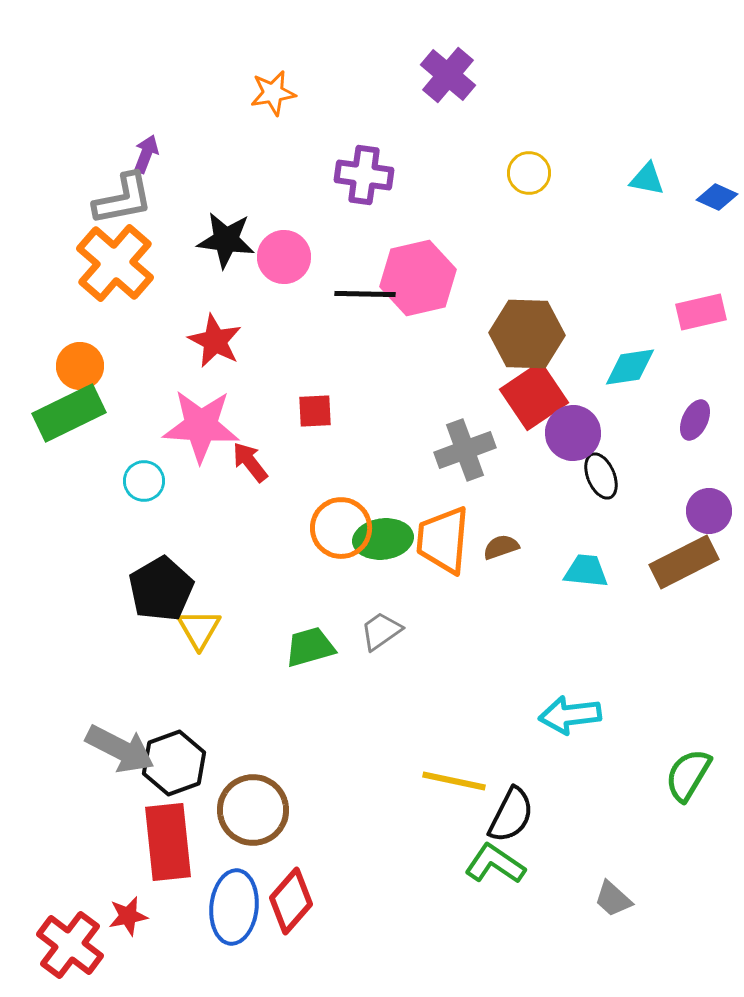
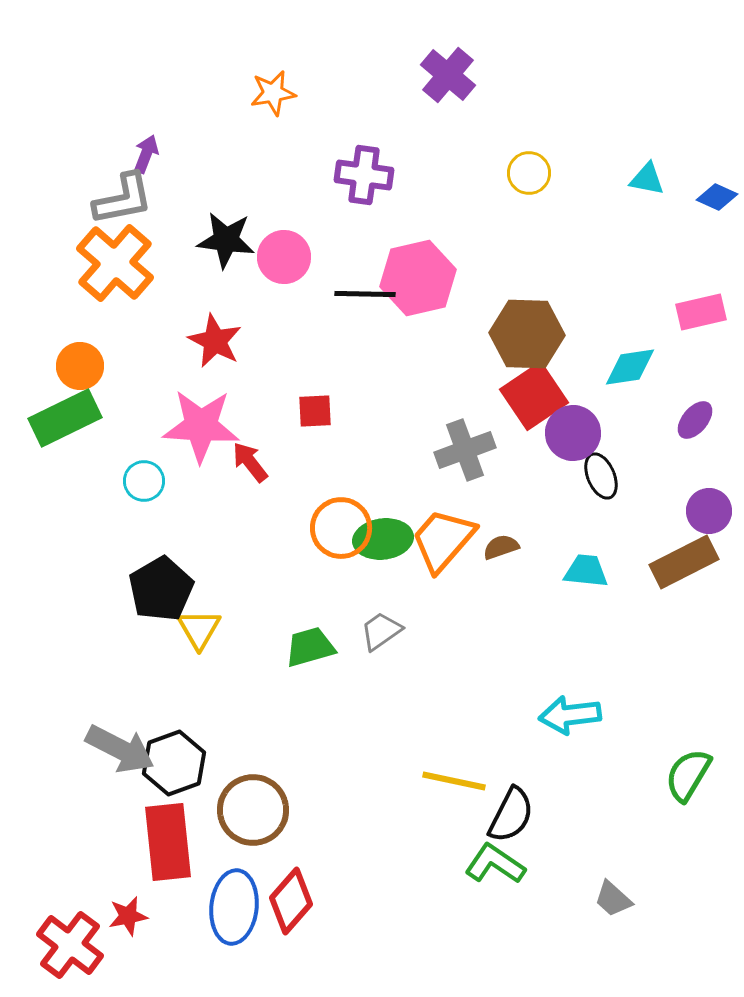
green rectangle at (69, 413): moved 4 px left, 5 px down
purple ellipse at (695, 420): rotated 15 degrees clockwise
orange trapezoid at (443, 540): rotated 36 degrees clockwise
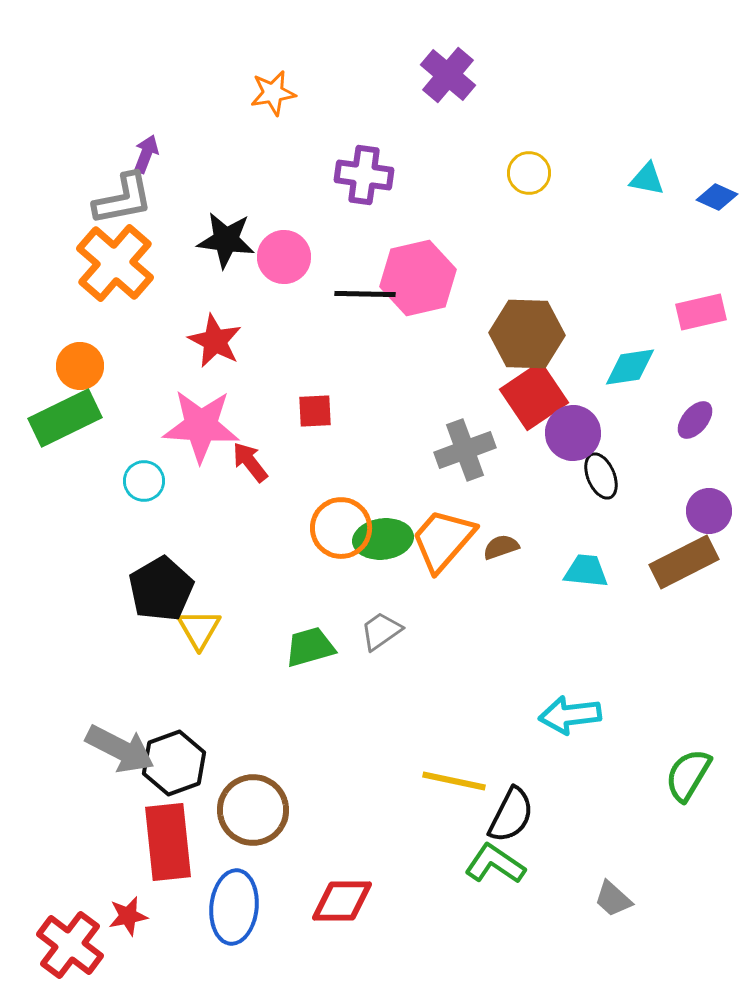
red diamond at (291, 901): moved 51 px right; rotated 48 degrees clockwise
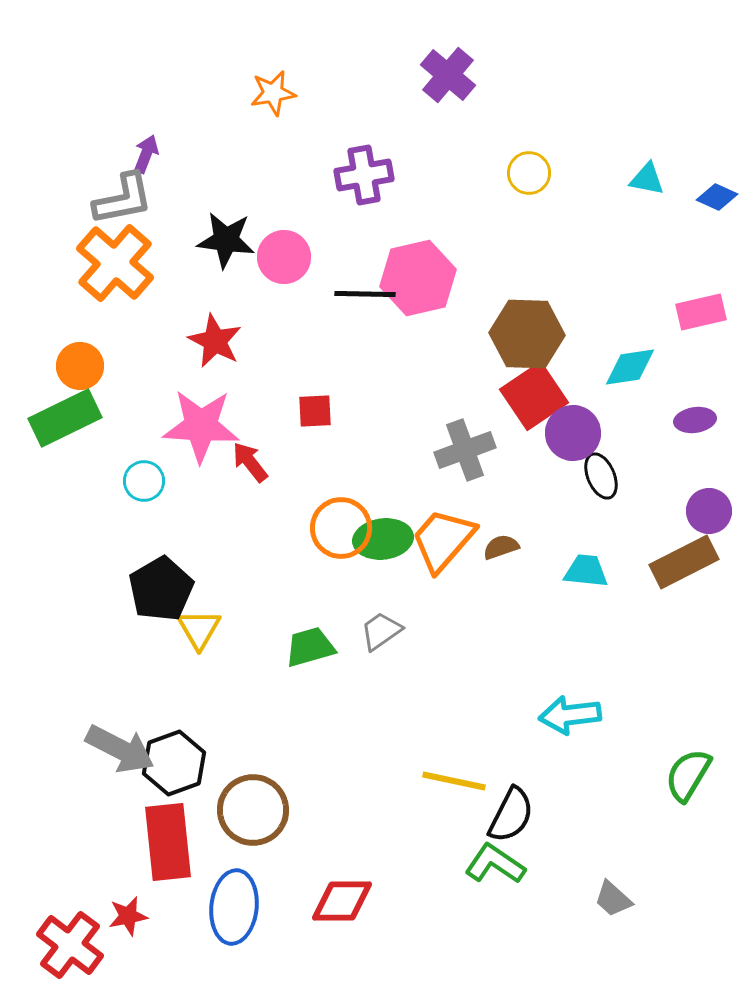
purple cross at (364, 175): rotated 18 degrees counterclockwise
purple ellipse at (695, 420): rotated 42 degrees clockwise
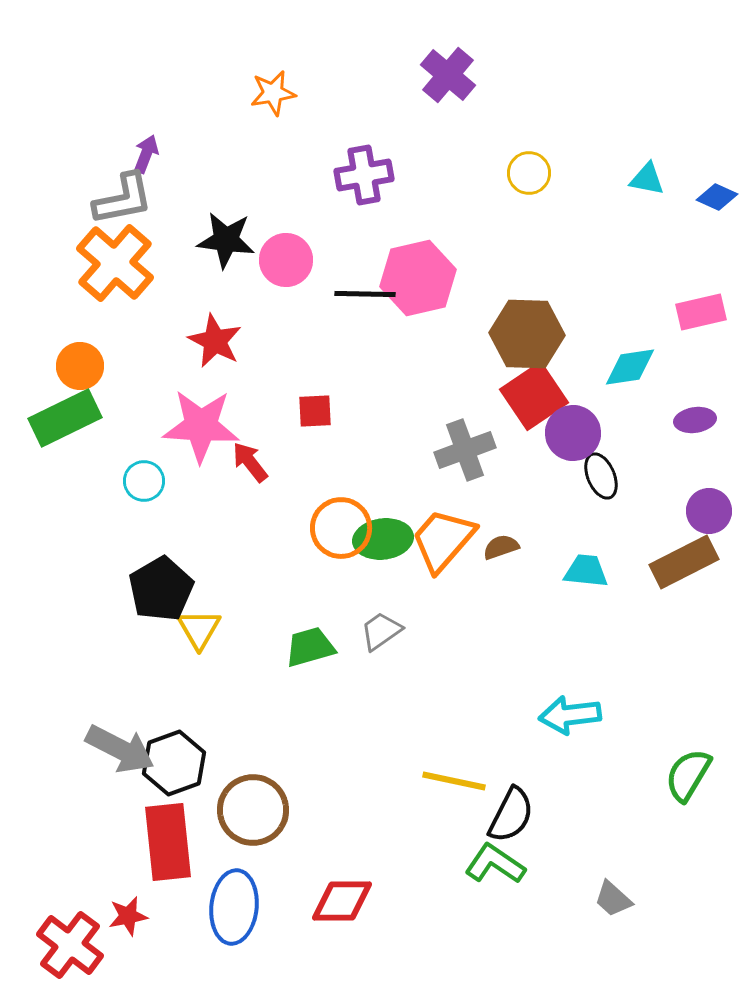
pink circle at (284, 257): moved 2 px right, 3 px down
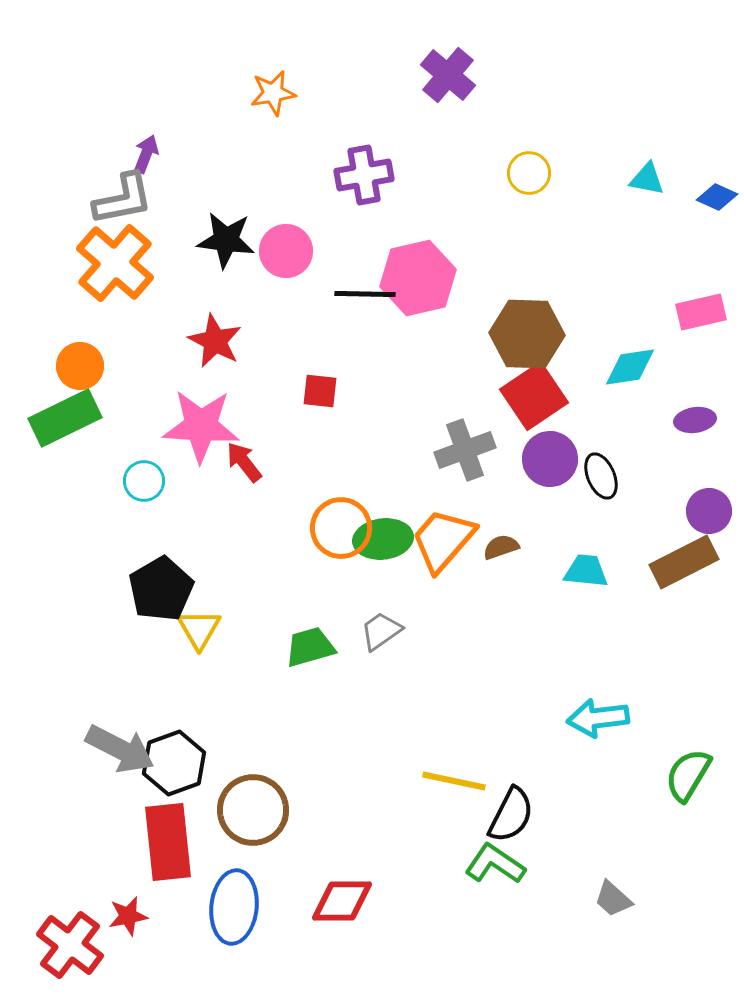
pink circle at (286, 260): moved 9 px up
red square at (315, 411): moved 5 px right, 20 px up; rotated 9 degrees clockwise
purple circle at (573, 433): moved 23 px left, 26 px down
red arrow at (250, 462): moved 6 px left
cyan arrow at (570, 715): moved 28 px right, 3 px down
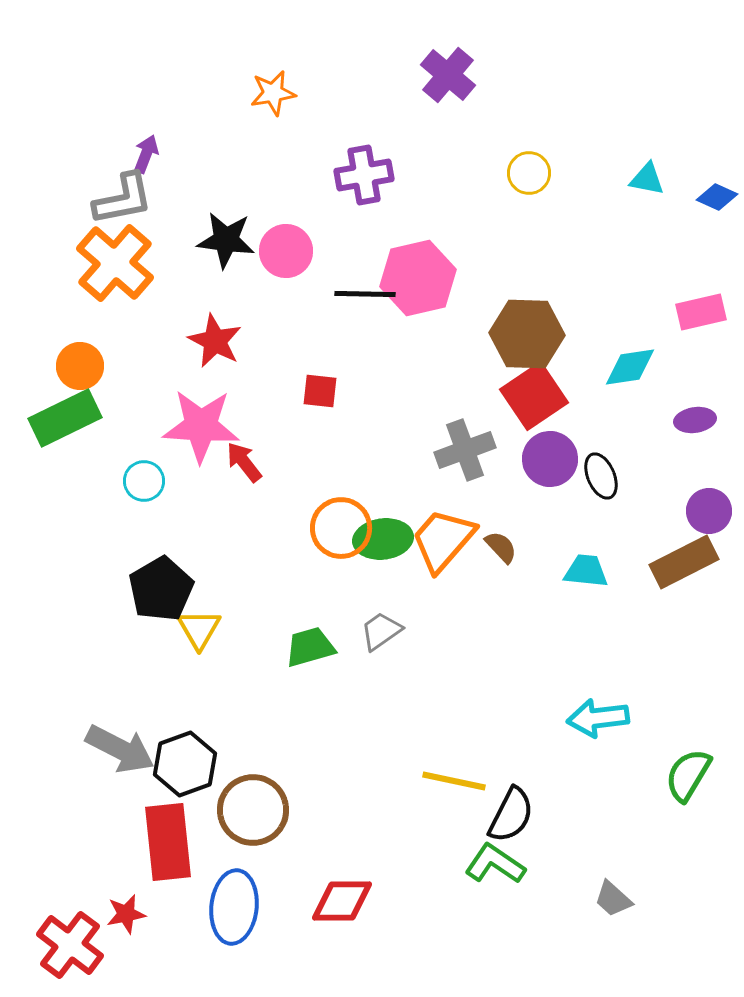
brown semicircle at (501, 547): rotated 66 degrees clockwise
black hexagon at (174, 763): moved 11 px right, 1 px down
red star at (128, 916): moved 2 px left, 2 px up
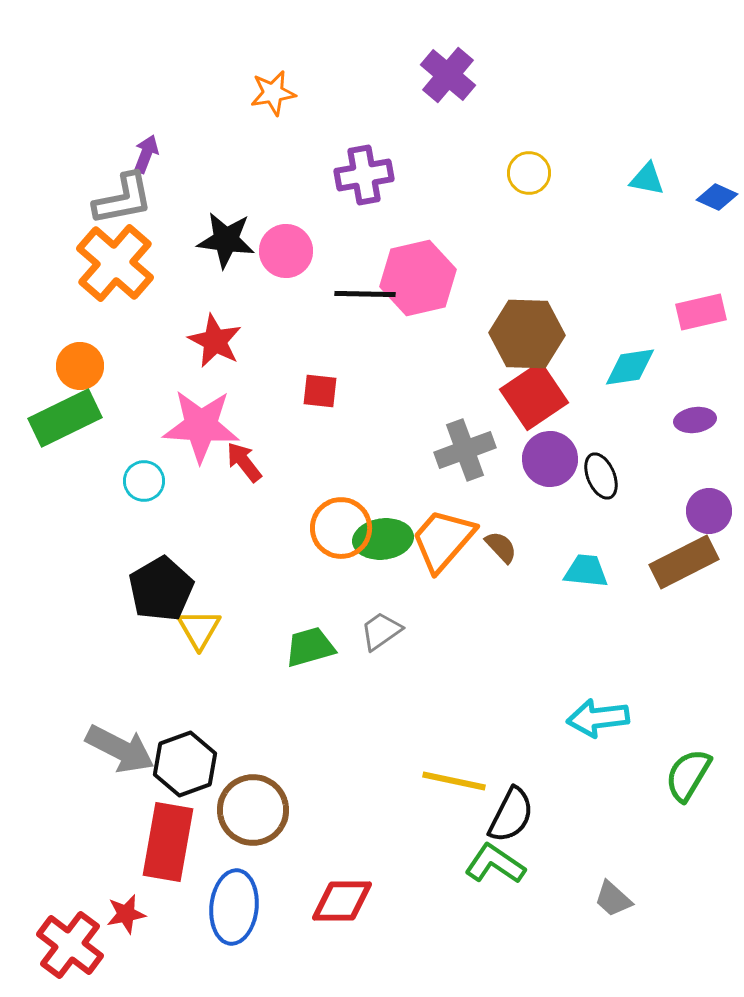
red rectangle at (168, 842): rotated 16 degrees clockwise
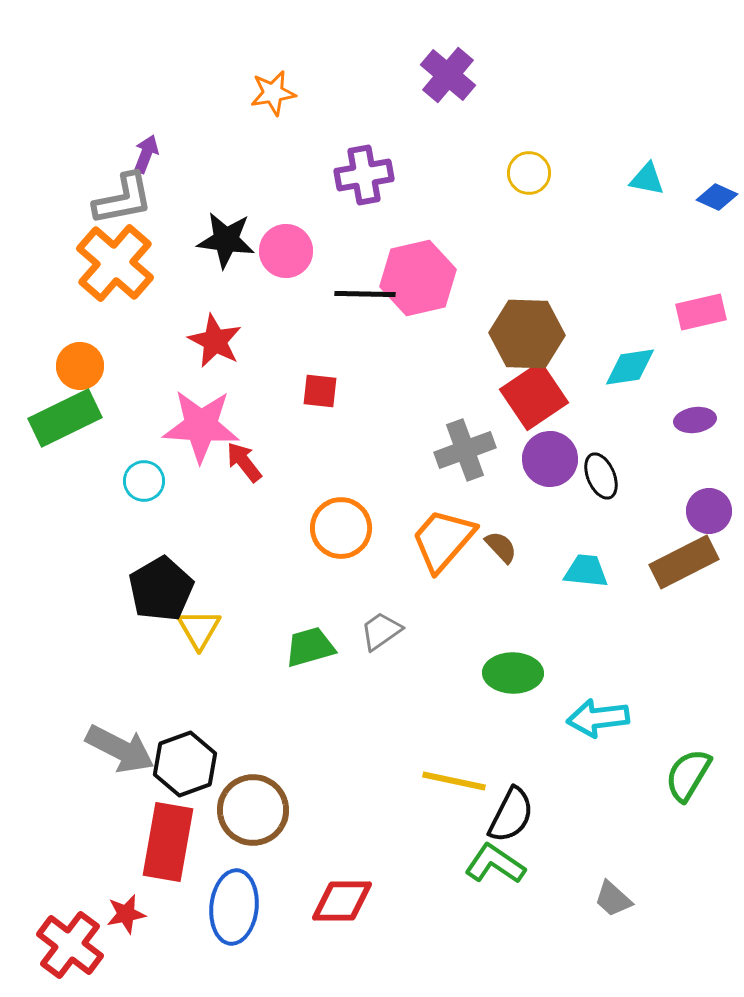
green ellipse at (383, 539): moved 130 px right, 134 px down; rotated 8 degrees clockwise
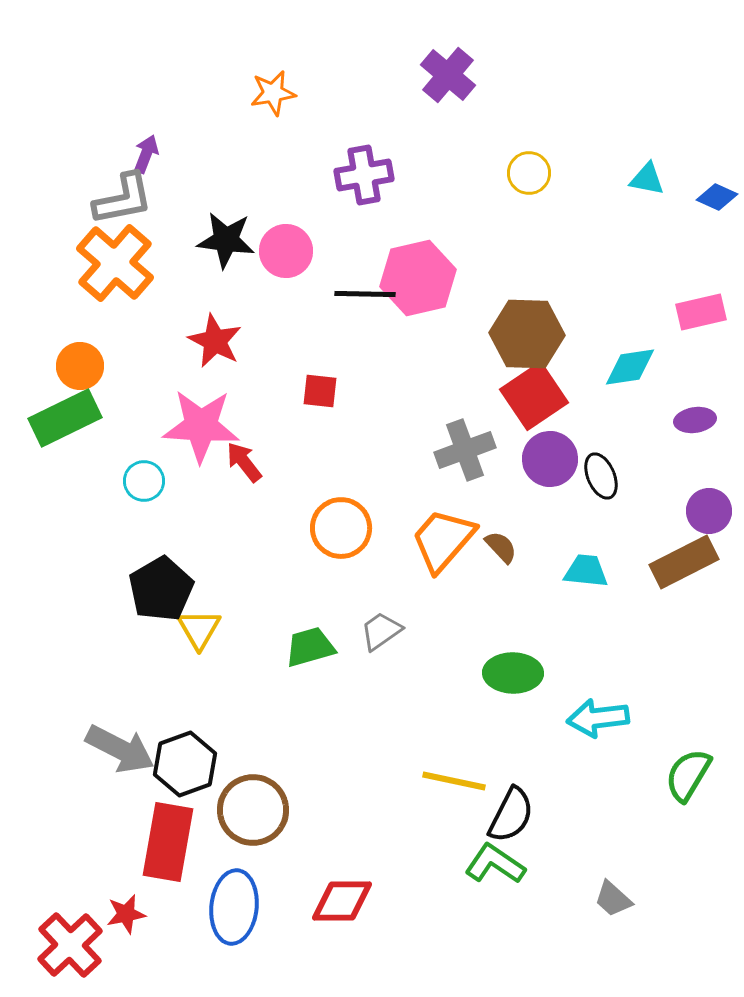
red cross at (70, 945): rotated 10 degrees clockwise
